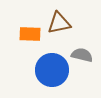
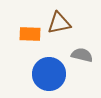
blue circle: moved 3 px left, 4 px down
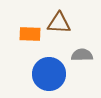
brown triangle: rotated 15 degrees clockwise
gray semicircle: rotated 15 degrees counterclockwise
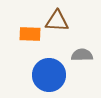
brown triangle: moved 2 px left, 2 px up
blue circle: moved 1 px down
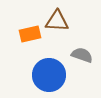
orange rectangle: rotated 15 degrees counterclockwise
gray semicircle: rotated 20 degrees clockwise
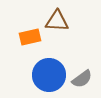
orange rectangle: moved 3 px down
gray semicircle: moved 24 px down; rotated 125 degrees clockwise
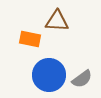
orange rectangle: moved 2 px down; rotated 25 degrees clockwise
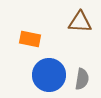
brown triangle: moved 23 px right, 1 px down
gray semicircle: rotated 45 degrees counterclockwise
